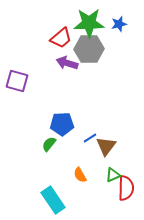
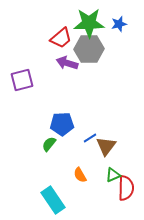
purple square: moved 5 px right, 1 px up; rotated 30 degrees counterclockwise
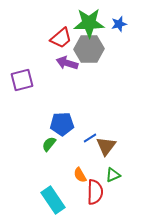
red semicircle: moved 31 px left, 4 px down
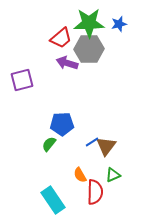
blue line: moved 2 px right, 4 px down
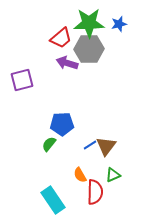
blue line: moved 2 px left, 3 px down
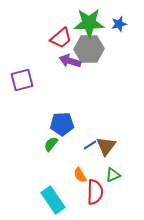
purple arrow: moved 3 px right, 2 px up
green semicircle: moved 2 px right
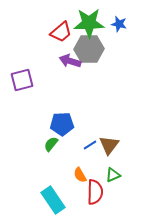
blue star: rotated 28 degrees clockwise
red trapezoid: moved 6 px up
brown triangle: moved 3 px right, 1 px up
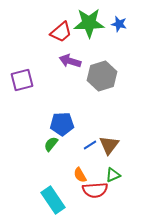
gray hexagon: moved 13 px right, 27 px down; rotated 16 degrees counterclockwise
red semicircle: moved 2 px up; rotated 85 degrees clockwise
